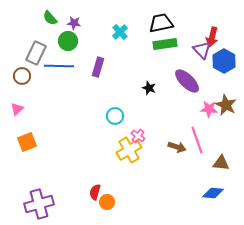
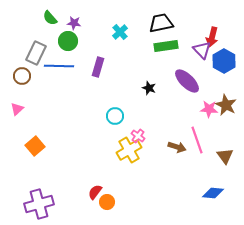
green rectangle: moved 1 px right, 2 px down
orange square: moved 8 px right, 4 px down; rotated 18 degrees counterclockwise
brown triangle: moved 4 px right, 7 px up; rotated 48 degrees clockwise
red semicircle: rotated 21 degrees clockwise
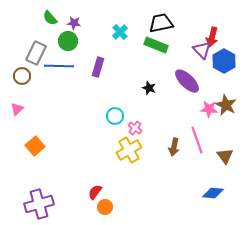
green rectangle: moved 10 px left, 1 px up; rotated 30 degrees clockwise
pink cross: moved 3 px left, 8 px up
brown arrow: moved 3 px left; rotated 84 degrees clockwise
orange circle: moved 2 px left, 5 px down
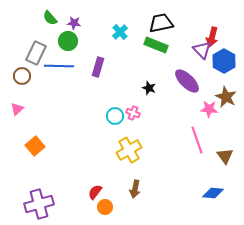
brown star: moved 8 px up
pink cross: moved 2 px left, 15 px up; rotated 16 degrees counterclockwise
brown arrow: moved 39 px left, 42 px down
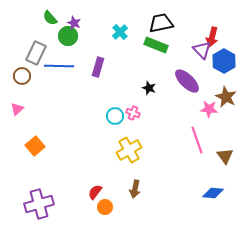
purple star: rotated 16 degrees clockwise
green circle: moved 5 px up
